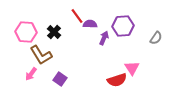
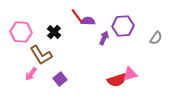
purple semicircle: moved 2 px left, 3 px up
pink hexagon: moved 5 px left
pink triangle: moved 2 px left, 6 px down; rotated 49 degrees clockwise
purple square: rotated 16 degrees clockwise
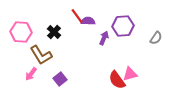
red semicircle: rotated 72 degrees clockwise
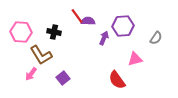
black cross: rotated 32 degrees counterclockwise
pink triangle: moved 5 px right, 15 px up
purple square: moved 3 px right, 1 px up
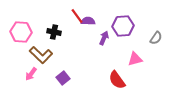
brown L-shape: rotated 15 degrees counterclockwise
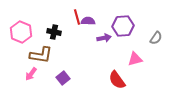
red line: moved 1 px down; rotated 21 degrees clockwise
pink hexagon: rotated 20 degrees clockwise
purple arrow: rotated 56 degrees clockwise
brown L-shape: rotated 35 degrees counterclockwise
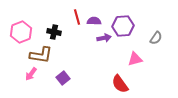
purple semicircle: moved 6 px right
pink hexagon: rotated 15 degrees clockwise
red semicircle: moved 3 px right, 4 px down
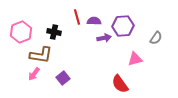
pink arrow: moved 3 px right
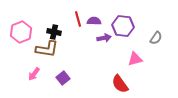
red line: moved 1 px right, 2 px down
purple hexagon: rotated 10 degrees clockwise
brown L-shape: moved 6 px right, 6 px up
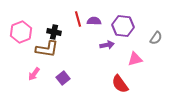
purple arrow: moved 3 px right, 7 px down
